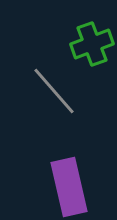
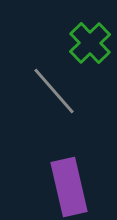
green cross: moved 2 px left, 1 px up; rotated 24 degrees counterclockwise
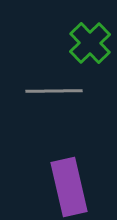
gray line: rotated 50 degrees counterclockwise
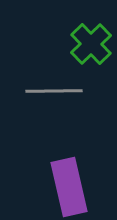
green cross: moved 1 px right, 1 px down
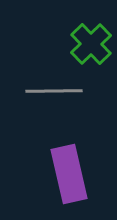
purple rectangle: moved 13 px up
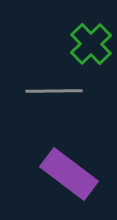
purple rectangle: rotated 40 degrees counterclockwise
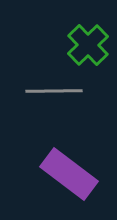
green cross: moved 3 px left, 1 px down
